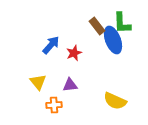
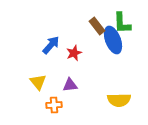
yellow semicircle: moved 4 px right, 1 px up; rotated 25 degrees counterclockwise
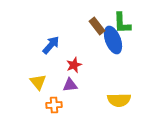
red star: moved 12 px down
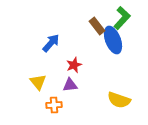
green L-shape: moved 5 px up; rotated 135 degrees counterclockwise
blue arrow: moved 2 px up
yellow semicircle: rotated 20 degrees clockwise
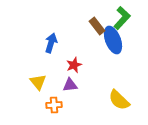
blue arrow: rotated 24 degrees counterclockwise
yellow semicircle: rotated 25 degrees clockwise
